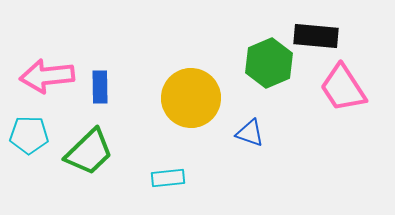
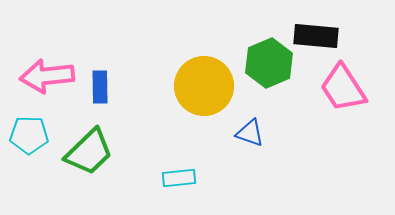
yellow circle: moved 13 px right, 12 px up
cyan rectangle: moved 11 px right
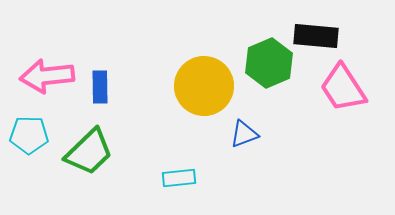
blue triangle: moved 6 px left, 1 px down; rotated 40 degrees counterclockwise
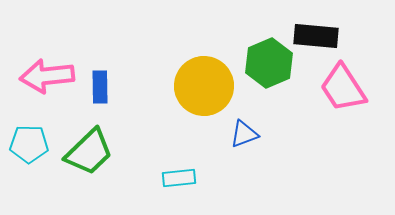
cyan pentagon: moved 9 px down
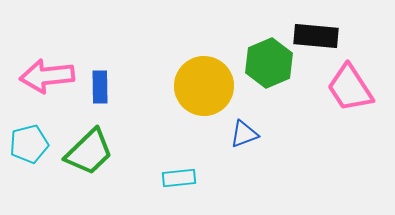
pink trapezoid: moved 7 px right
cyan pentagon: rotated 15 degrees counterclockwise
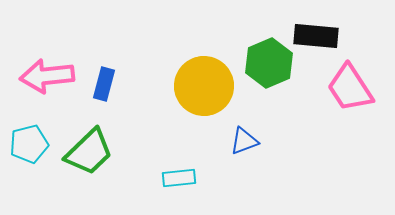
blue rectangle: moved 4 px right, 3 px up; rotated 16 degrees clockwise
blue triangle: moved 7 px down
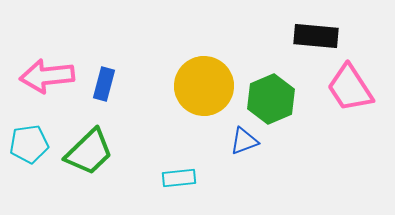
green hexagon: moved 2 px right, 36 px down
cyan pentagon: rotated 6 degrees clockwise
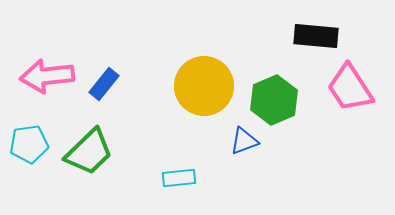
blue rectangle: rotated 24 degrees clockwise
green hexagon: moved 3 px right, 1 px down
